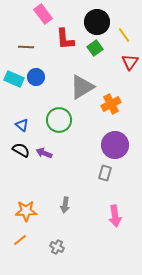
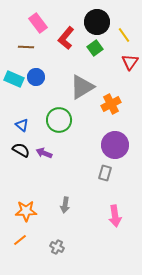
pink rectangle: moved 5 px left, 9 px down
red L-shape: moved 1 px right, 1 px up; rotated 45 degrees clockwise
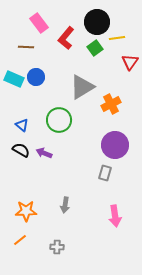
pink rectangle: moved 1 px right
yellow line: moved 7 px left, 3 px down; rotated 63 degrees counterclockwise
gray cross: rotated 24 degrees counterclockwise
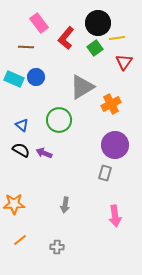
black circle: moved 1 px right, 1 px down
red triangle: moved 6 px left
orange star: moved 12 px left, 7 px up
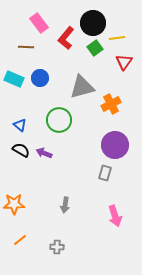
black circle: moved 5 px left
blue circle: moved 4 px right, 1 px down
gray triangle: rotated 16 degrees clockwise
blue triangle: moved 2 px left
pink arrow: rotated 10 degrees counterclockwise
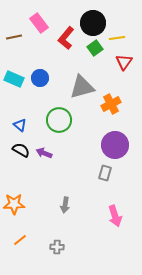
brown line: moved 12 px left, 10 px up; rotated 14 degrees counterclockwise
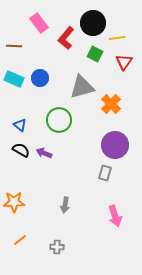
brown line: moved 9 px down; rotated 14 degrees clockwise
green square: moved 6 px down; rotated 28 degrees counterclockwise
orange cross: rotated 18 degrees counterclockwise
orange star: moved 2 px up
